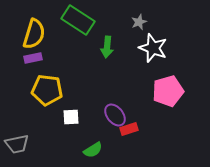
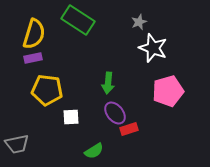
green arrow: moved 1 px right, 36 px down
purple ellipse: moved 2 px up
green semicircle: moved 1 px right, 1 px down
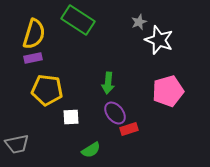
white star: moved 6 px right, 8 px up
green semicircle: moved 3 px left, 1 px up
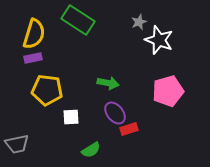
green arrow: rotated 85 degrees counterclockwise
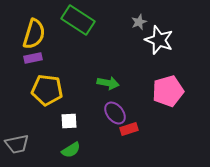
white square: moved 2 px left, 4 px down
green semicircle: moved 20 px left
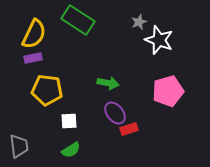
yellow semicircle: rotated 8 degrees clockwise
gray trapezoid: moved 2 px right, 2 px down; rotated 85 degrees counterclockwise
